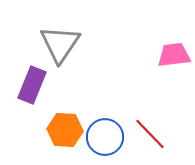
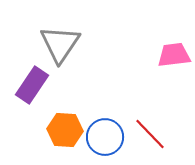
purple rectangle: rotated 12 degrees clockwise
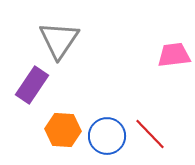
gray triangle: moved 1 px left, 4 px up
orange hexagon: moved 2 px left
blue circle: moved 2 px right, 1 px up
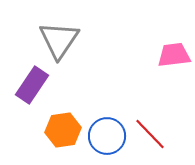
orange hexagon: rotated 12 degrees counterclockwise
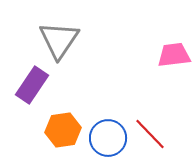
blue circle: moved 1 px right, 2 px down
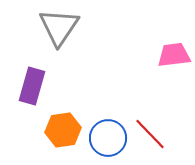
gray triangle: moved 13 px up
purple rectangle: moved 1 px down; rotated 18 degrees counterclockwise
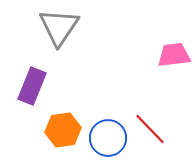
purple rectangle: rotated 6 degrees clockwise
red line: moved 5 px up
